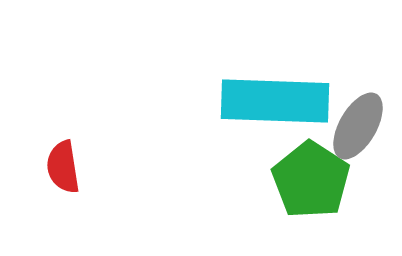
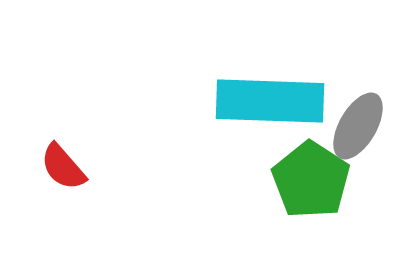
cyan rectangle: moved 5 px left
red semicircle: rotated 32 degrees counterclockwise
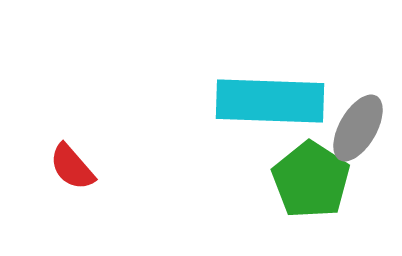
gray ellipse: moved 2 px down
red semicircle: moved 9 px right
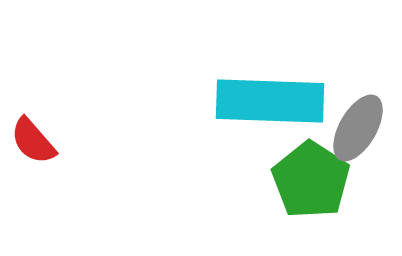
red semicircle: moved 39 px left, 26 px up
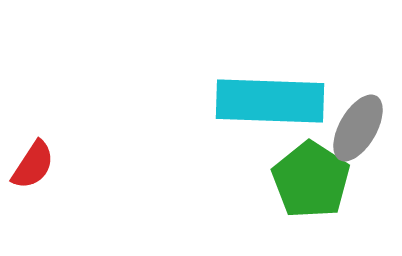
red semicircle: moved 24 px down; rotated 106 degrees counterclockwise
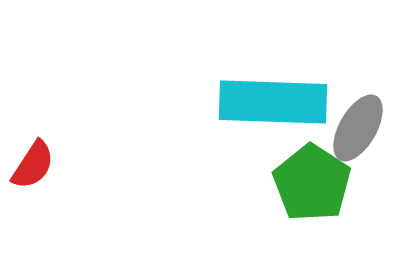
cyan rectangle: moved 3 px right, 1 px down
green pentagon: moved 1 px right, 3 px down
